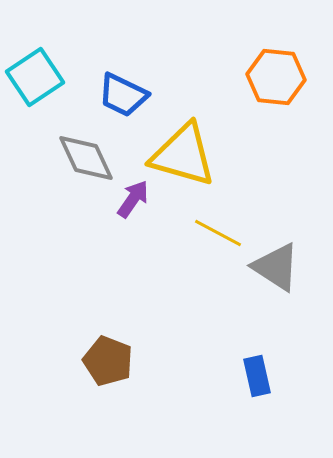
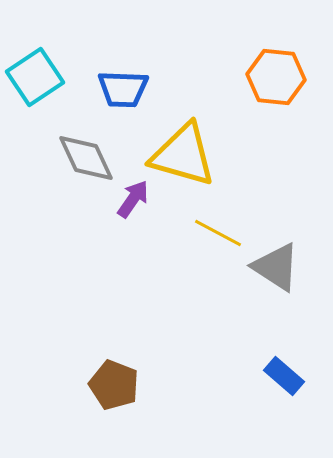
blue trapezoid: moved 6 px up; rotated 24 degrees counterclockwise
brown pentagon: moved 6 px right, 24 px down
blue rectangle: moved 27 px right; rotated 36 degrees counterclockwise
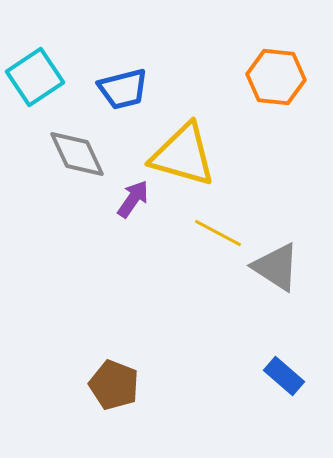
blue trapezoid: rotated 16 degrees counterclockwise
gray diamond: moved 9 px left, 4 px up
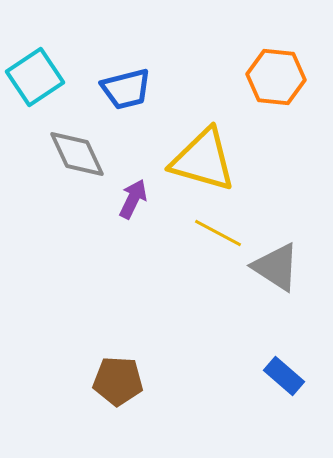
blue trapezoid: moved 3 px right
yellow triangle: moved 20 px right, 5 px down
purple arrow: rotated 9 degrees counterclockwise
brown pentagon: moved 4 px right, 4 px up; rotated 18 degrees counterclockwise
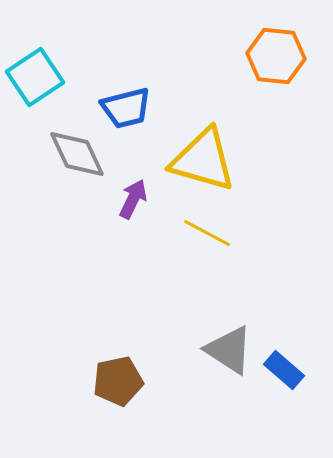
orange hexagon: moved 21 px up
blue trapezoid: moved 19 px down
yellow line: moved 11 px left
gray triangle: moved 47 px left, 83 px down
blue rectangle: moved 6 px up
brown pentagon: rotated 15 degrees counterclockwise
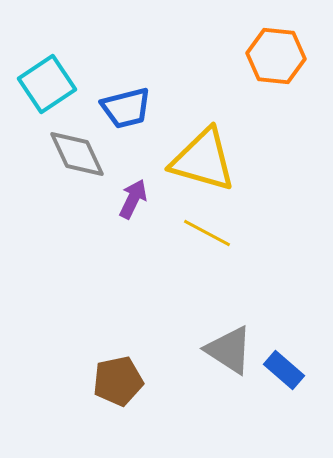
cyan square: moved 12 px right, 7 px down
